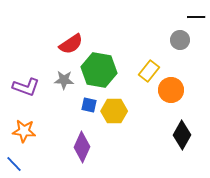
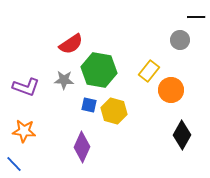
yellow hexagon: rotated 15 degrees clockwise
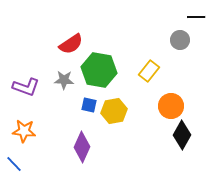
orange circle: moved 16 px down
yellow hexagon: rotated 25 degrees counterclockwise
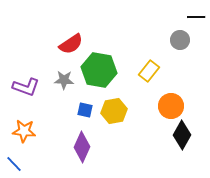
blue square: moved 4 px left, 5 px down
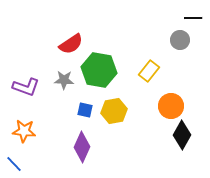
black line: moved 3 px left, 1 px down
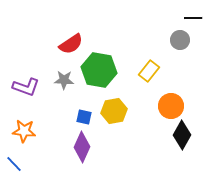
blue square: moved 1 px left, 7 px down
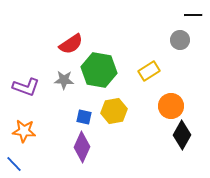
black line: moved 3 px up
yellow rectangle: rotated 20 degrees clockwise
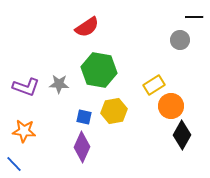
black line: moved 1 px right, 2 px down
red semicircle: moved 16 px right, 17 px up
yellow rectangle: moved 5 px right, 14 px down
gray star: moved 5 px left, 4 px down
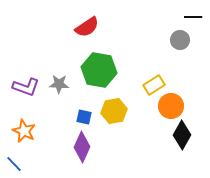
black line: moved 1 px left
orange star: rotated 20 degrees clockwise
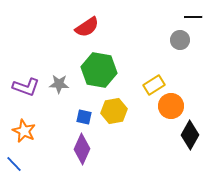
black diamond: moved 8 px right
purple diamond: moved 2 px down
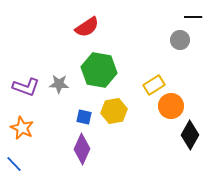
orange star: moved 2 px left, 3 px up
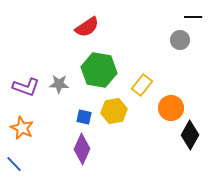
yellow rectangle: moved 12 px left; rotated 20 degrees counterclockwise
orange circle: moved 2 px down
